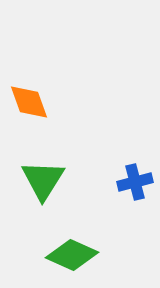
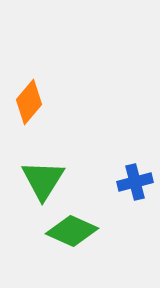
orange diamond: rotated 60 degrees clockwise
green diamond: moved 24 px up
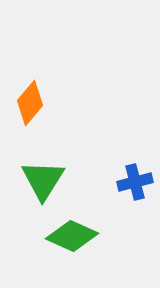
orange diamond: moved 1 px right, 1 px down
green diamond: moved 5 px down
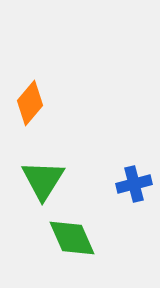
blue cross: moved 1 px left, 2 px down
green diamond: moved 2 px down; rotated 42 degrees clockwise
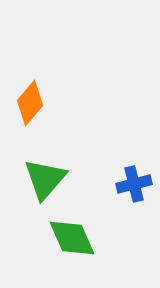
green triangle: moved 2 px right, 1 px up; rotated 9 degrees clockwise
